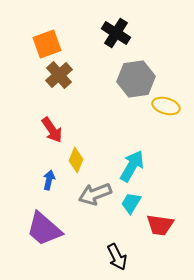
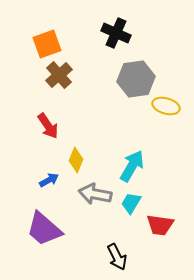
black cross: rotated 8 degrees counterclockwise
red arrow: moved 4 px left, 4 px up
blue arrow: rotated 48 degrees clockwise
gray arrow: rotated 32 degrees clockwise
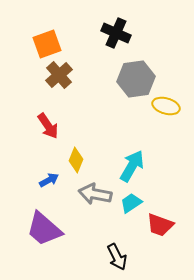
cyan trapezoid: rotated 25 degrees clockwise
red trapezoid: rotated 12 degrees clockwise
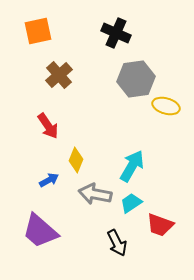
orange square: moved 9 px left, 13 px up; rotated 8 degrees clockwise
purple trapezoid: moved 4 px left, 2 px down
black arrow: moved 14 px up
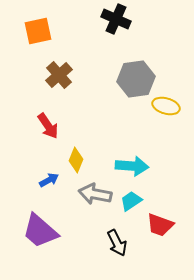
black cross: moved 14 px up
cyan arrow: rotated 64 degrees clockwise
cyan trapezoid: moved 2 px up
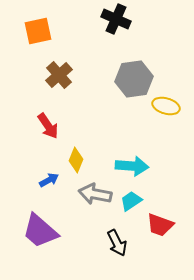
gray hexagon: moved 2 px left
